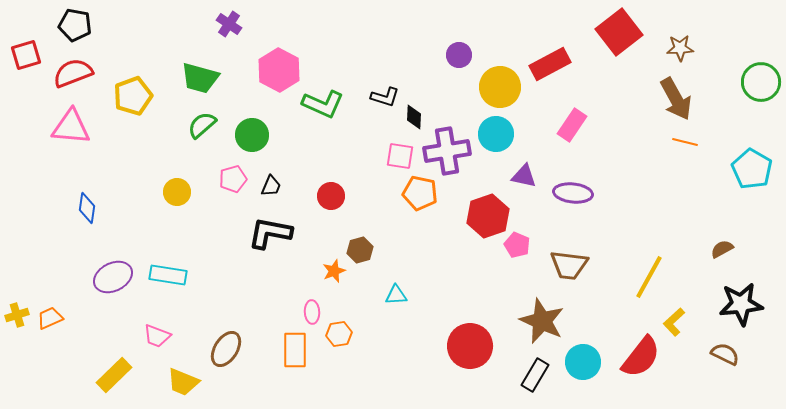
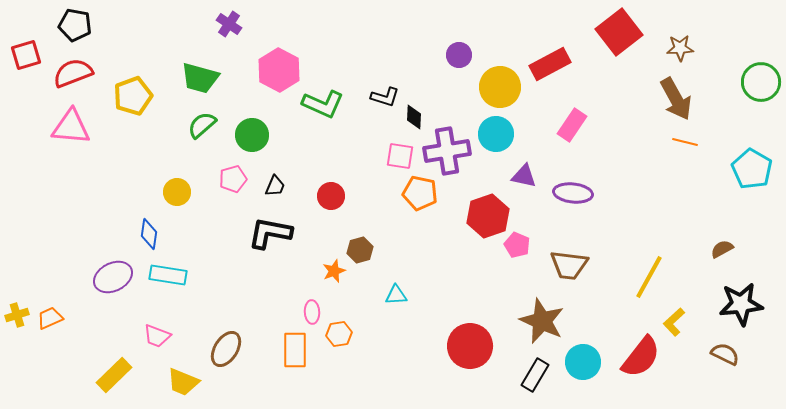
black trapezoid at (271, 186): moved 4 px right
blue diamond at (87, 208): moved 62 px right, 26 px down
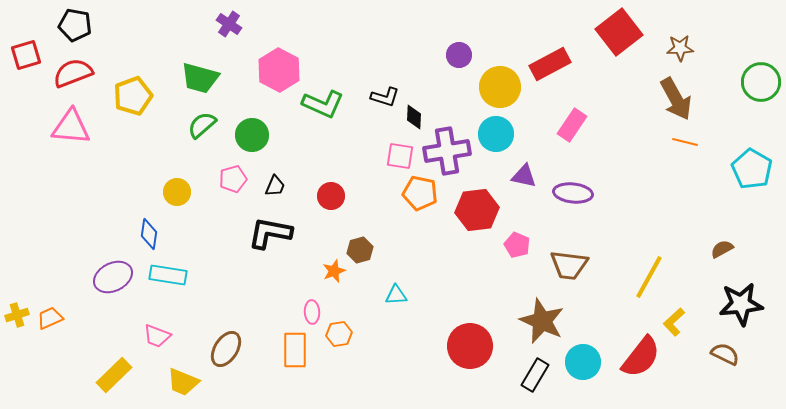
red hexagon at (488, 216): moved 11 px left, 6 px up; rotated 12 degrees clockwise
